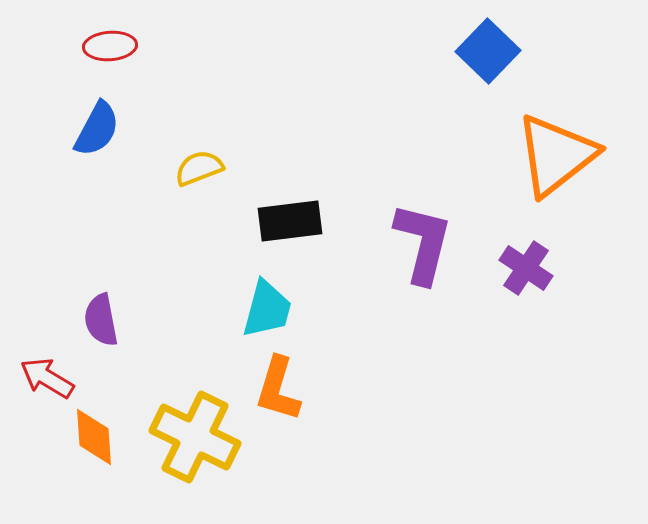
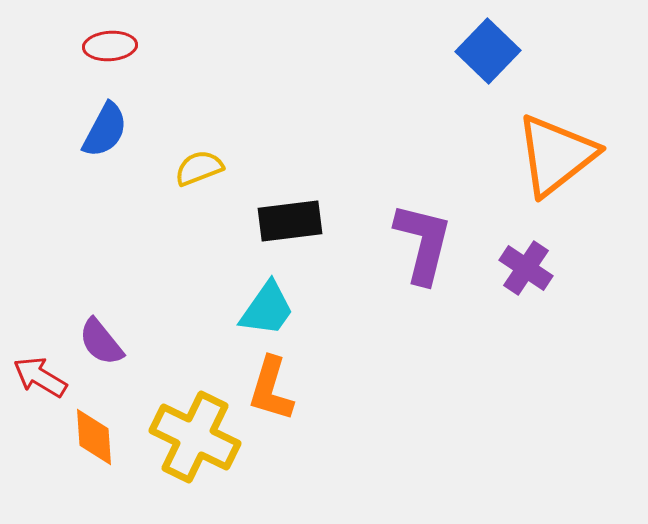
blue semicircle: moved 8 px right, 1 px down
cyan trapezoid: rotated 20 degrees clockwise
purple semicircle: moved 22 px down; rotated 28 degrees counterclockwise
red arrow: moved 7 px left, 1 px up
orange L-shape: moved 7 px left
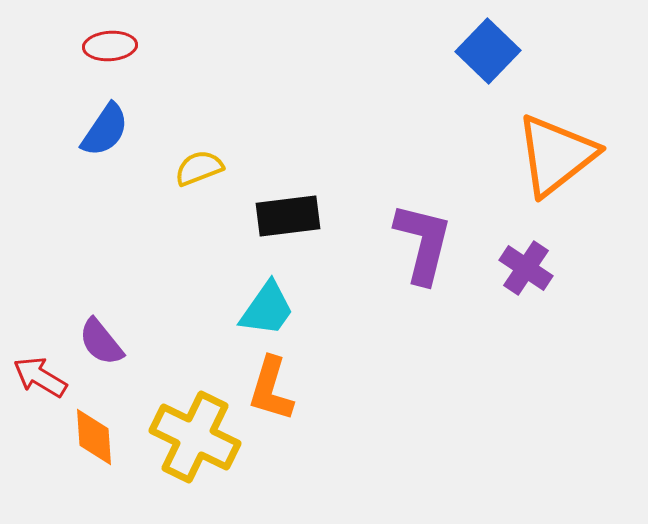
blue semicircle: rotated 6 degrees clockwise
black rectangle: moved 2 px left, 5 px up
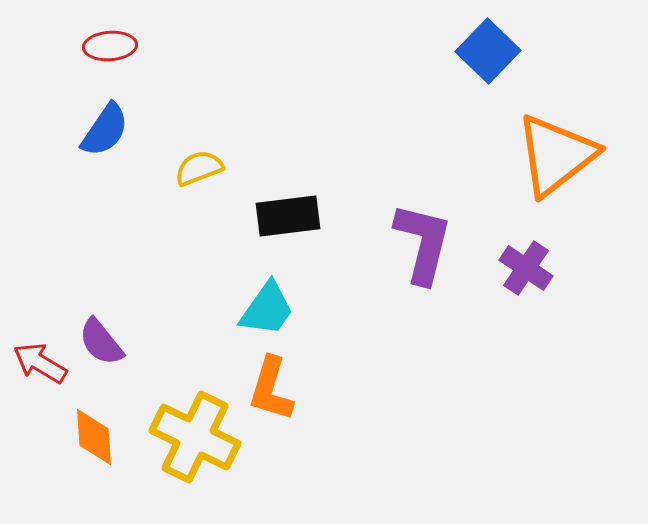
red arrow: moved 14 px up
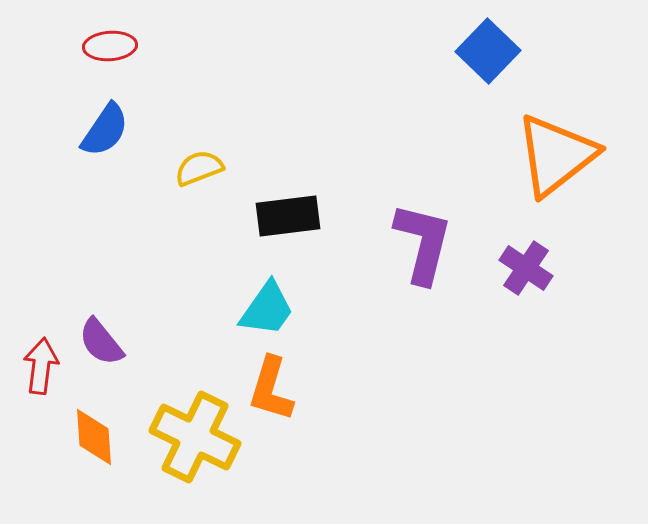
red arrow: moved 1 px right, 3 px down; rotated 66 degrees clockwise
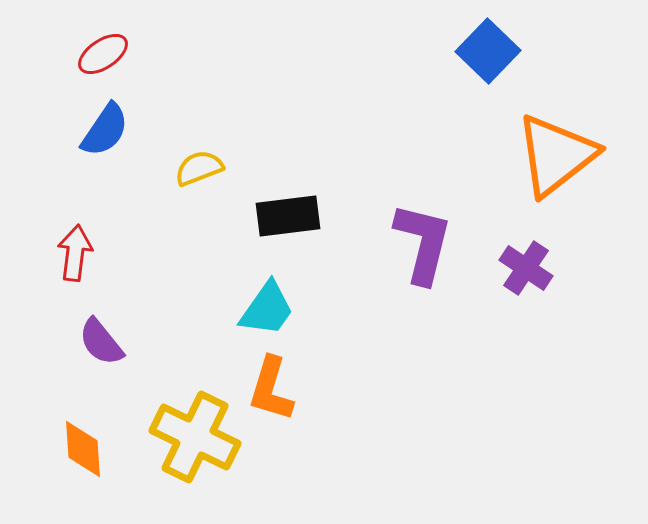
red ellipse: moved 7 px left, 8 px down; rotated 30 degrees counterclockwise
red arrow: moved 34 px right, 113 px up
orange diamond: moved 11 px left, 12 px down
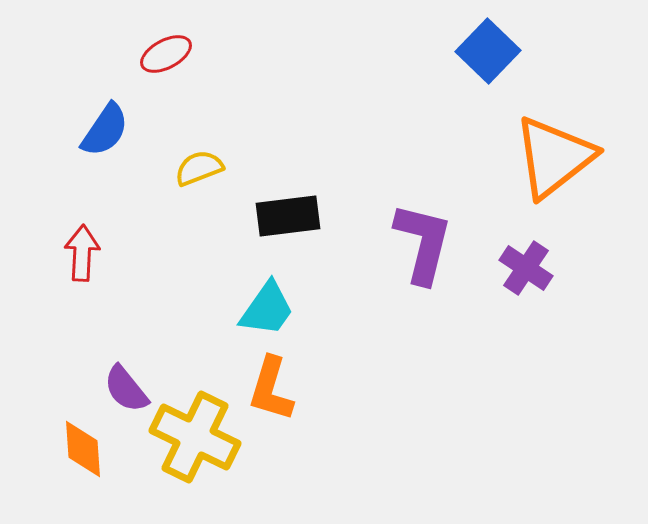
red ellipse: moved 63 px right; rotated 6 degrees clockwise
orange triangle: moved 2 px left, 2 px down
red arrow: moved 7 px right; rotated 4 degrees counterclockwise
purple semicircle: moved 25 px right, 47 px down
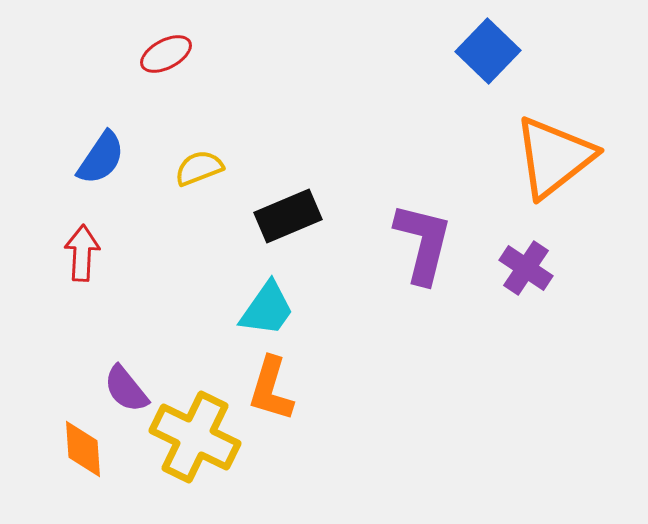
blue semicircle: moved 4 px left, 28 px down
black rectangle: rotated 16 degrees counterclockwise
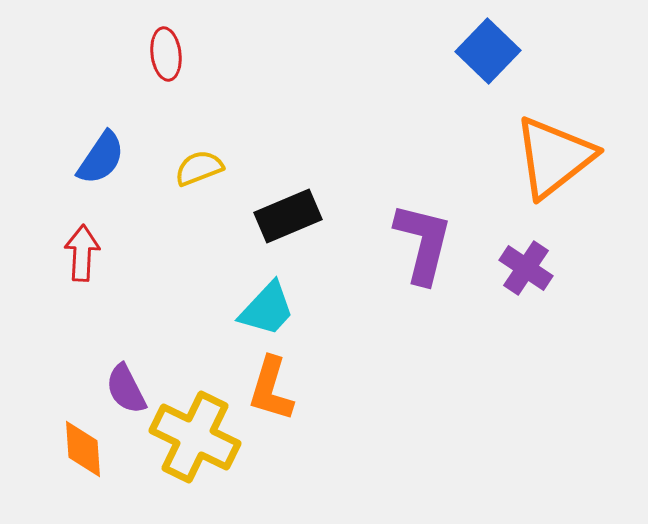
red ellipse: rotated 69 degrees counterclockwise
cyan trapezoid: rotated 8 degrees clockwise
purple semicircle: rotated 12 degrees clockwise
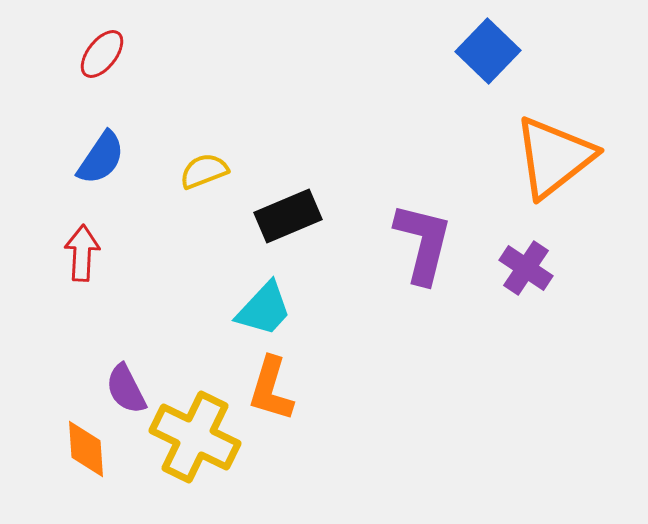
red ellipse: moved 64 px left; rotated 45 degrees clockwise
yellow semicircle: moved 5 px right, 3 px down
cyan trapezoid: moved 3 px left
orange diamond: moved 3 px right
